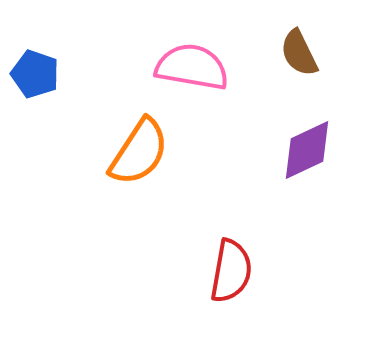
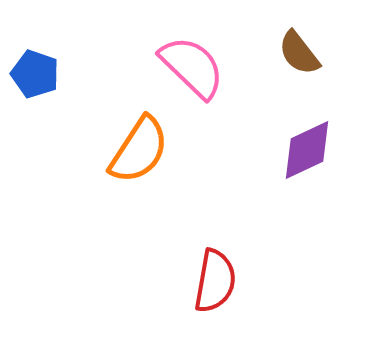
brown semicircle: rotated 12 degrees counterclockwise
pink semicircle: rotated 34 degrees clockwise
orange semicircle: moved 2 px up
red semicircle: moved 16 px left, 10 px down
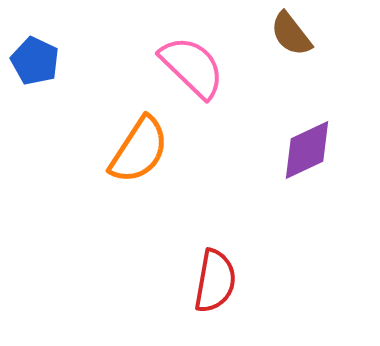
brown semicircle: moved 8 px left, 19 px up
blue pentagon: moved 13 px up; rotated 6 degrees clockwise
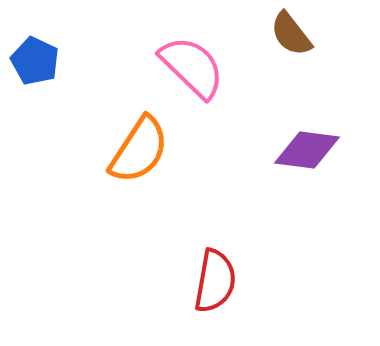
purple diamond: rotated 32 degrees clockwise
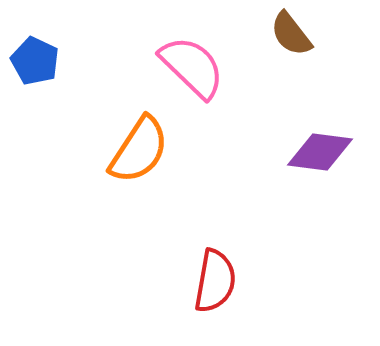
purple diamond: moved 13 px right, 2 px down
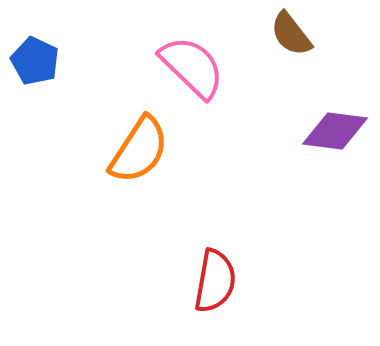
purple diamond: moved 15 px right, 21 px up
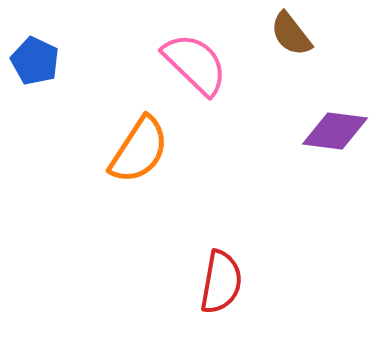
pink semicircle: moved 3 px right, 3 px up
red semicircle: moved 6 px right, 1 px down
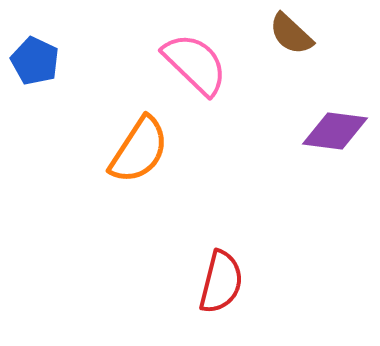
brown semicircle: rotated 9 degrees counterclockwise
red semicircle: rotated 4 degrees clockwise
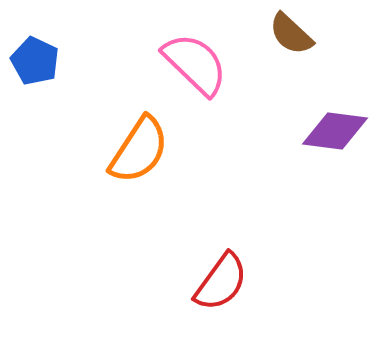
red semicircle: rotated 22 degrees clockwise
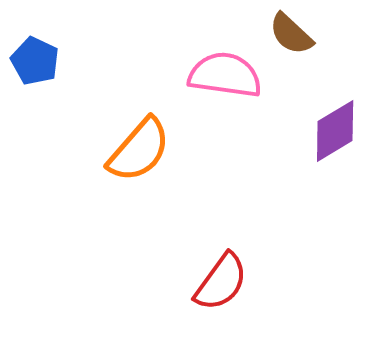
pink semicircle: moved 30 px right, 11 px down; rotated 36 degrees counterclockwise
purple diamond: rotated 38 degrees counterclockwise
orange semicircle: rotated 8 degrees clockwise
